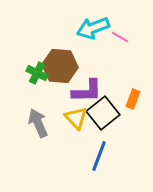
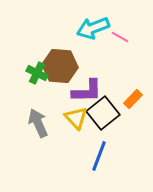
orange rectangle: rotated 24 degrees clockwise
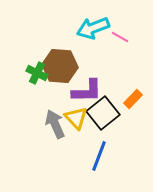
gray arrow: moved 17 px right, 1 px down
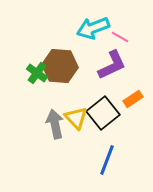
green cross: rotated 10 degrees clockwise
purple L-shape: moved 25 px right, 26 px up; rotated 24 degrees counterclockwise
orange rectangle: rotated 12 degrees clockwise
gray arrow: rotated 12 degrees clockwise
blue line: moved 8 px right, 4 px down
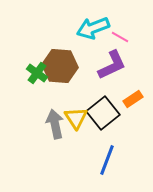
yellow triangle: rotated 10 degrees clockwise
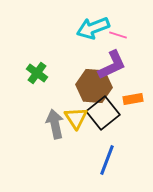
pink line: moved 2 px left, 2 px up; rotated 12 degrees counterclockwise
brown hexagon: moved 34 px right, 20 px down
orange rectangle: rotated 24 degrees clockwise
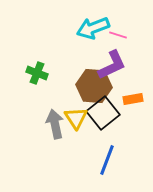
green cross: rotated 15 degrees counterclockwise
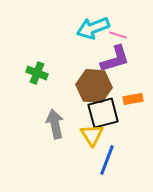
purple L-shape: moved 3 px right, 6 px up; rotated 8 degrees clockwise
black square: rotated 24 degrees clockwise
yellow triangle: moved 16 px right, 17 px down
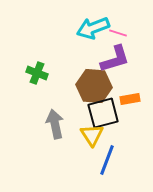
pink line: moved 2 px up
orange rectangle: moved 3 px left
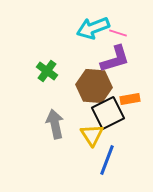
green cross: moved 10 px right, 2 px up; rotated 15 degrees clockwise
black square: moved 5 px right; rotated 12 degrees counterclockwise
